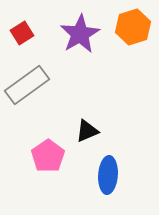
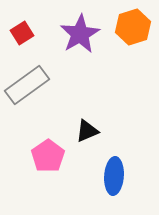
blue ellipse: moved 6 px right, 1 px down
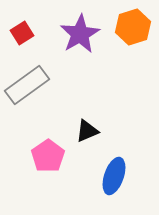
blue ellipse: rotated 15 degrees clockwise
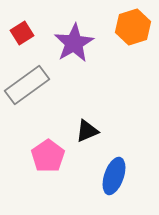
purple star: moved 6 px left, 9 px down
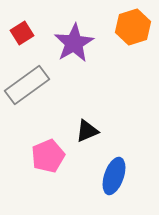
pink pentagon: rotated 12 degrees clockwise
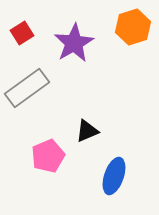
gray rectangle: moved 3 px down
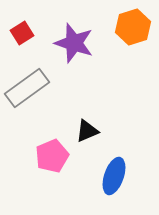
purple star: rotated 24 degrees counterclockwise
pink pentagon: moved 4 px right
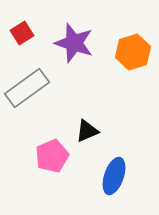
orange hexagon: moved 25 px down
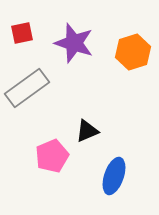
red square: rotated 20 degrees clockwise
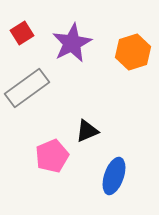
red square: rotated 20 degrees counterclockwise
purple star: moved 2 px left; rotated 27 degrees clockwise
